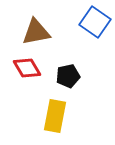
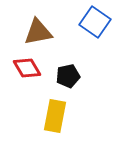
brown triangle: moved 2 px right
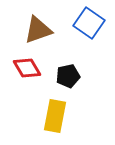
blue square: moved 6 px left, 1 px down
brown triangle: moved 2 px up; rotated 8 degrees counterclockwise
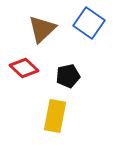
brown triangle: moved 4 px right, 1 px up; rotated 24 degrees counterclockwise
red diamond: moved 3 px left; rotated 16 degrees counterclockwise
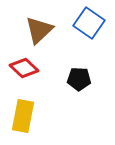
brown triangle: moved 3 px left, 1 px down
black pentagon: moved 11 px right, 3 px down; rotated 15 degrees clockwise
yellow rectangle: moved 32 px left
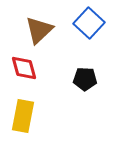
blue square: rotated 8 degrees clockwise
red diamond: rotated 32 degrees clockwise
black pentagon: moved 6 px right
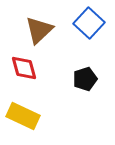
black pentagon: rotated 20 degrees counterclockwise
yellow rectangle: rotated 76 degrees counterclockwise
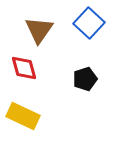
brown triangle: rotated 12 degrees counterclockwise
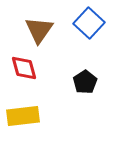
black pentagon: moved 3 px down; rotated 15 degrees counterclockwise
yellow rectangle: rotated 32 degrees counterclockwise
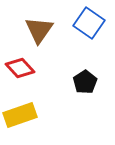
blue square: rotated 8 degrees counterclockwise
red diamond: moved 4 px left; rotated 28 degrees counterclockwise
yellow rectangle: moved 3 px left, 1 px up; rotated 12 degrees counterclockwise
